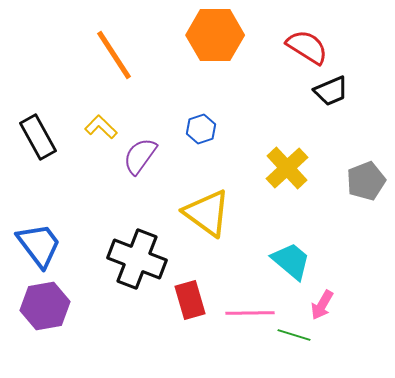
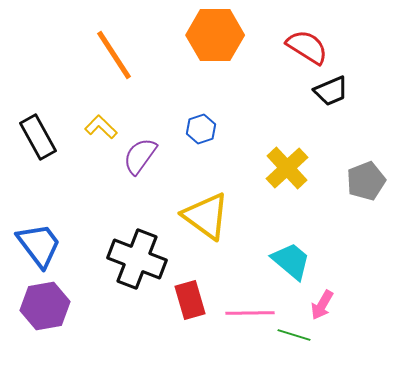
yellow triangle: moved 1 px left, 3 px down
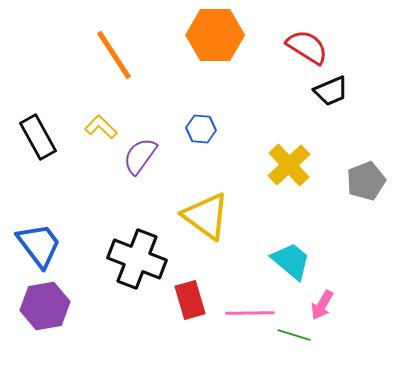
blue hexagon: rotated 24 degrees clockwise
yellow cross: moved 2 px right, 3 px up
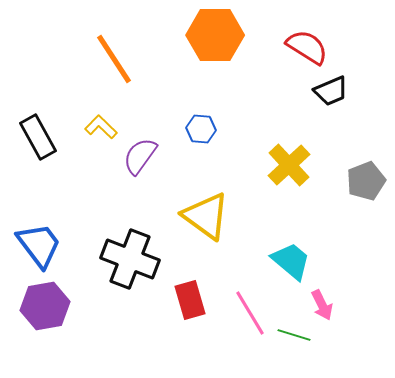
orange line: moved 4 px down
black cross: moved 7 px left
pink arrow: rotated 56 degrees counterclockwise
pink line: rotated 60 degrees clockwise
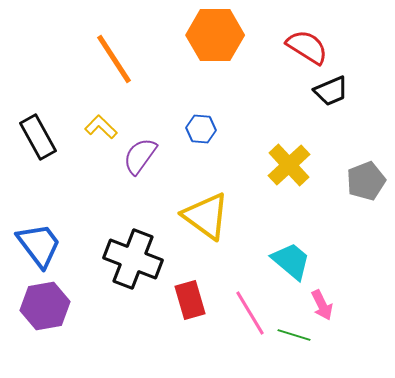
black cross: moved 3 px right
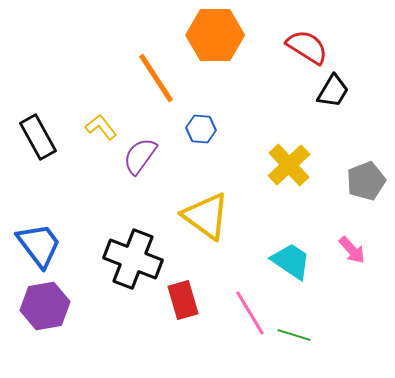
orange line: moved 42 px right, 19 px down
black trapezoid: moved 2 px right; rotated 36 degrees counterclockwise
yellow L-shape: rotated 8 degrees clockwise
cyan trapezoid: rotated 6 degrees counterclockwise
red rectangle: moved 7 px left
pink arrow: moved 30 px right, 55 px up; rotated 16 degrees counterclockwise
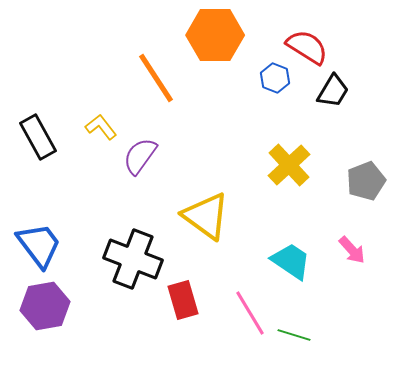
blue hexagon: moved 74 px right, 51 px up; rotated 16 degrees clockwise
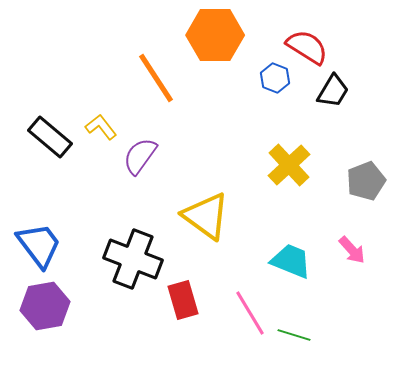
black rectangle: moved 12 px right; rotated 21 degrees counterclockwise
cyan trapezoid: rotated 12 degrees counterclockwise
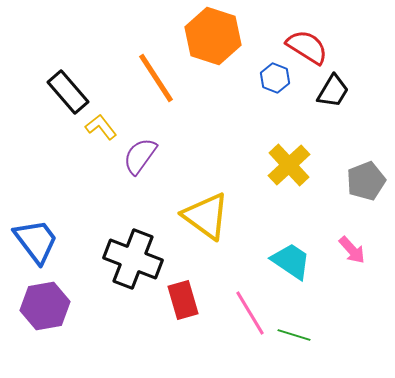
orange hexagon: moved 2 px left, 1 px down; rotated 18 degrees clockwise
black rectangle: moved 18 px right, 45 px up; rotated 9 degrees clockwise
blue trapezoid: moved 3 px left, 4 px up
cyan trapezoid: rotated 12 degrees clockwise
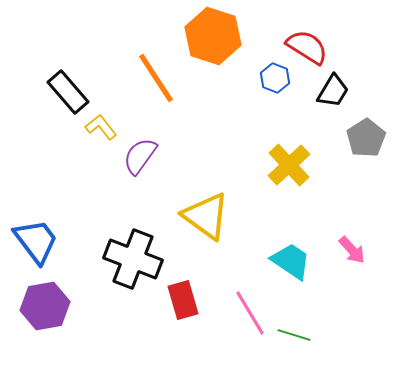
gray pentagon: moved 43 px up; rotated 12 degrees counterclockwise
